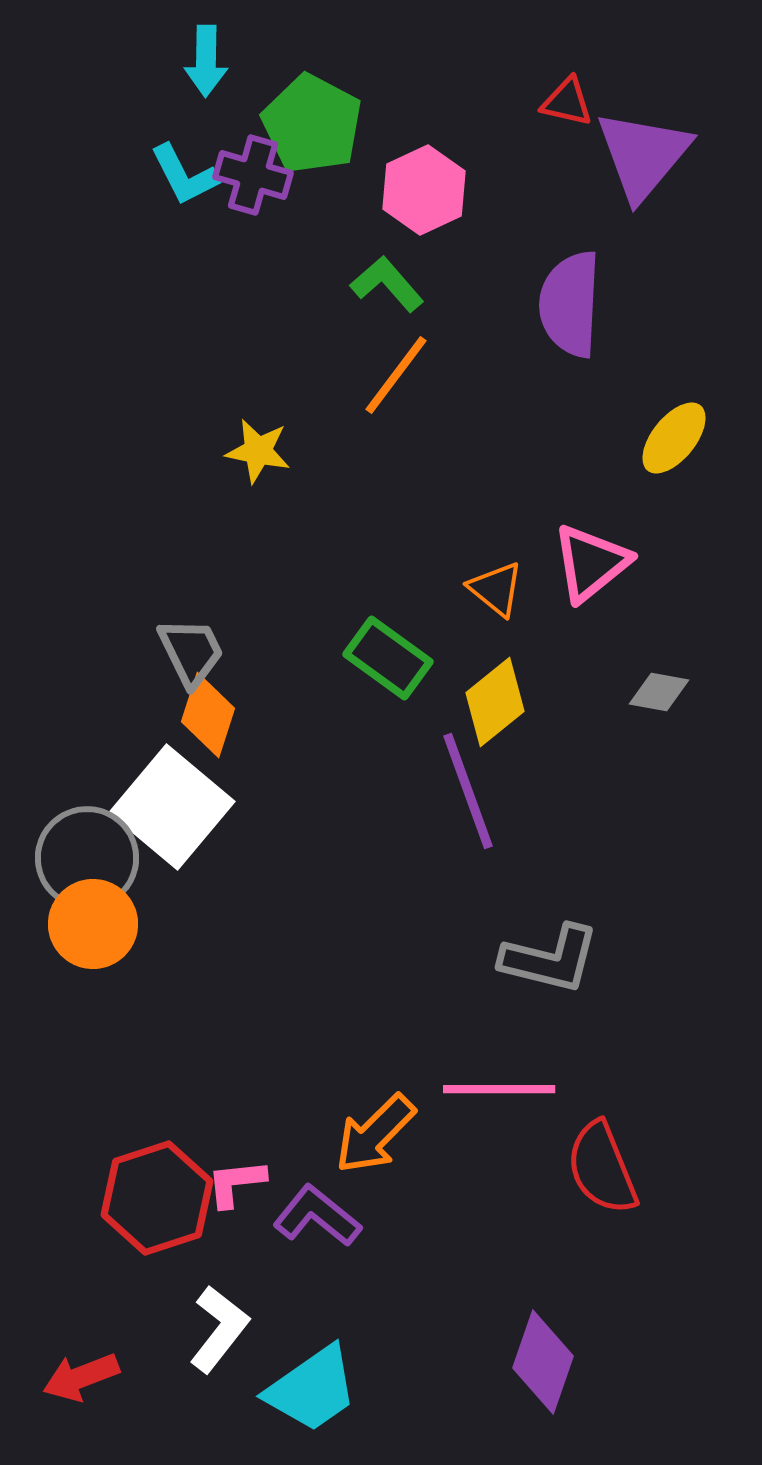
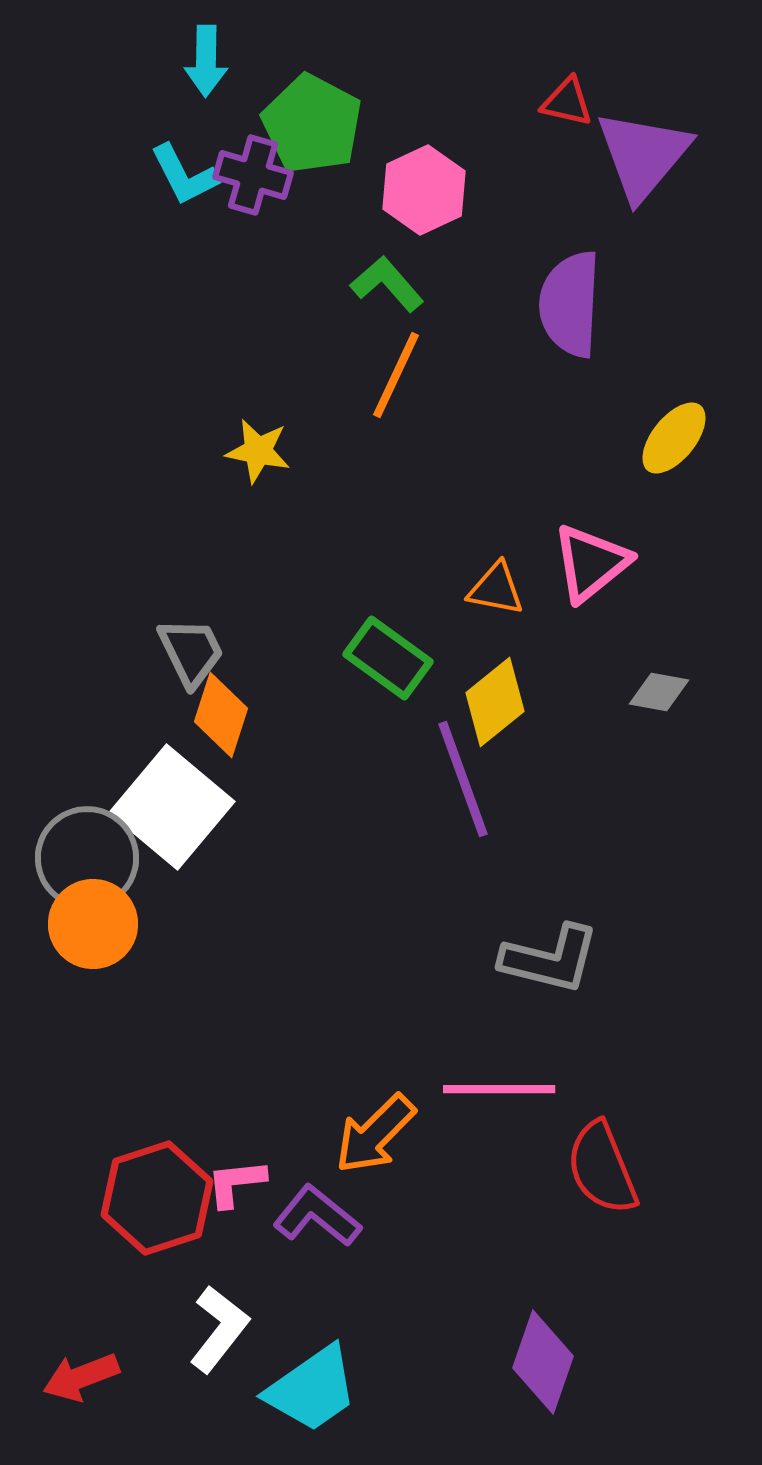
orange line: rotated 12 degrees counterclockwise
orange triangle: rotated 28 degrees counterclockwise
orange diamond: moved 13 px right
purple line: moved 5 px left, 12 px up
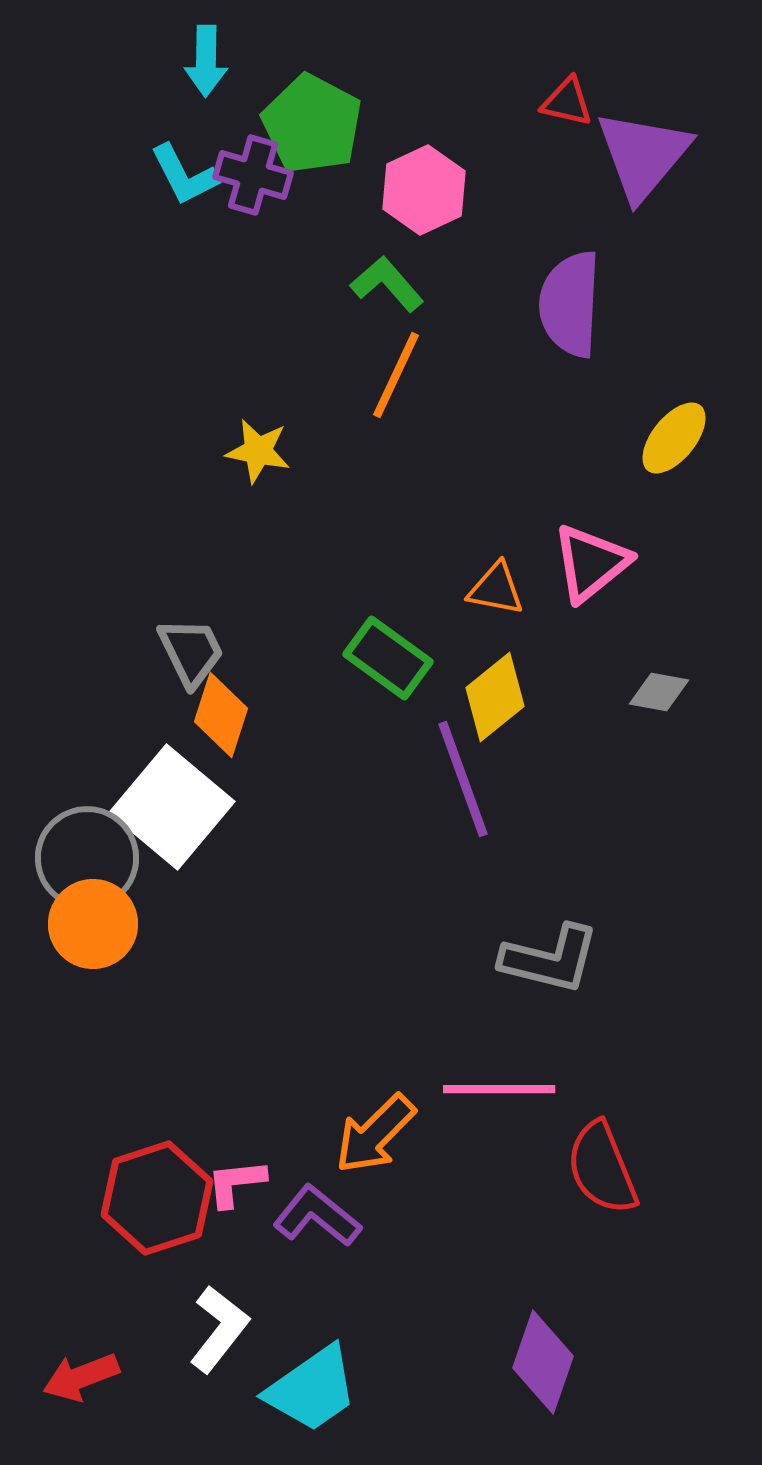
yellow diamond: moved 5 px up
